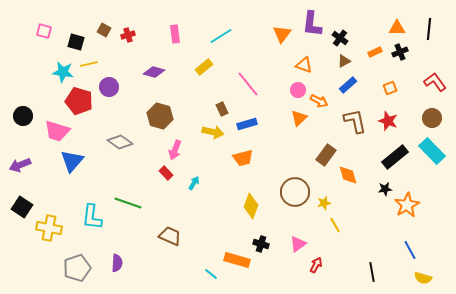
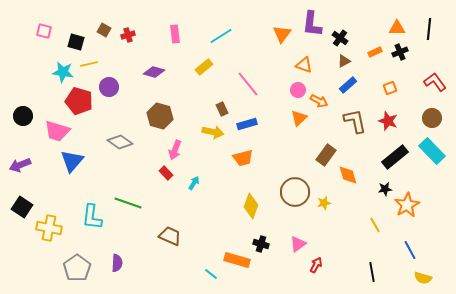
yellow line at (335, 225): moved 40 px right
gray pentagon at (77, 268): rotated 16 degrees counterclockwise
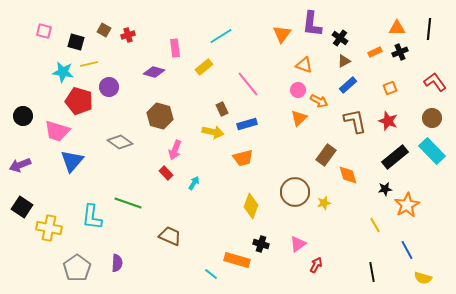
pink rectangle at (175, 34): moved 14 px down
blue line at (410, 250): moved 3 px left
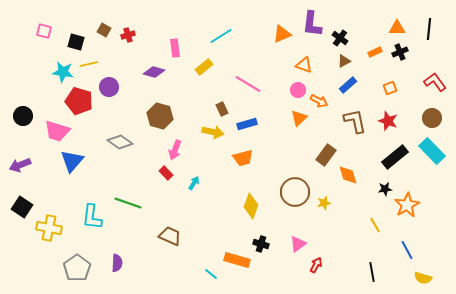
orange triangle at (282, 34): rotated 30 degrees clockwise
pink line at (248, 84): rotated 20 degrees counterclockwise
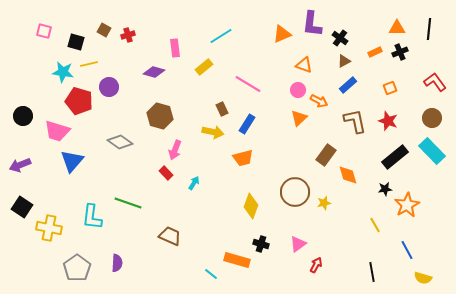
blue rectangle at (247, 124): rotated 42 degrees counterclockwise
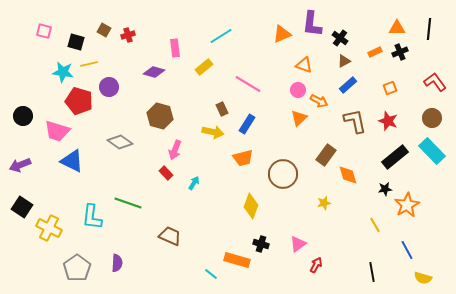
blue triangle at (72, 161): rotated 45 degrees counterclockwise
brown circle at (295, 192): moved 12 px left, 18 px up
yellow cross at (49, 228): rotated 15 degrees clockwise
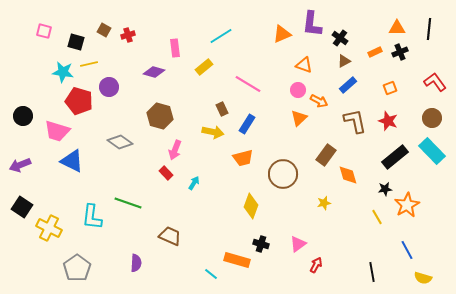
yellow line at (375, 225): moved 2 px right, 8 px up
purple semicircle at (117, 263): moved 19 px right
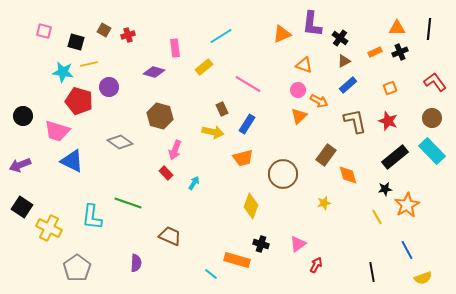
orange triangle at (299, 118): moved 2 px up
yellow semicircle at (423, 278): rotated 36 degrees counterclockwise
